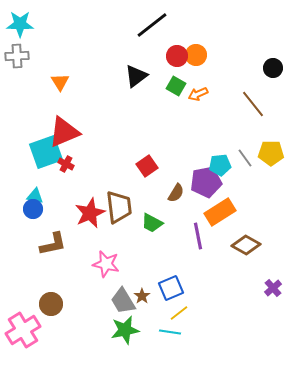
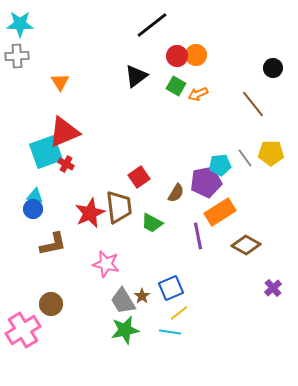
red square: moved 8 px left, 11 px down
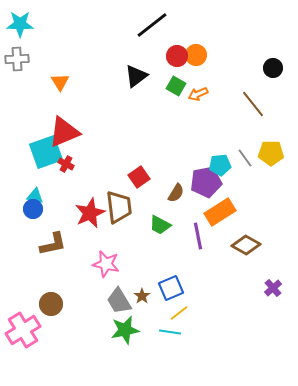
gray cross: moved 3 px down
green trapezoid: moved 8 px right, 2 px down
gray trapezoid: moved 4 px left
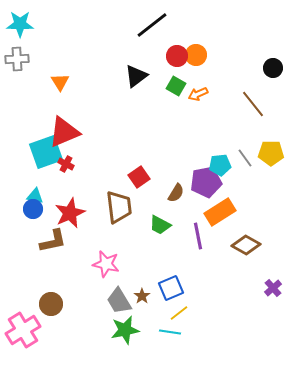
red star: moved 20 px left
brown L-shape: moved 3 px up
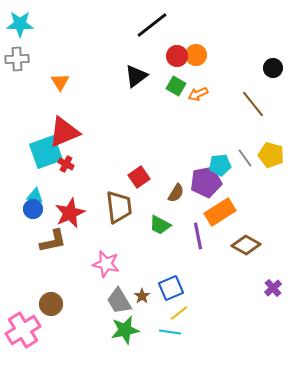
yellow pentagon: moved 2 px down; rotated 15 degrees clockwise
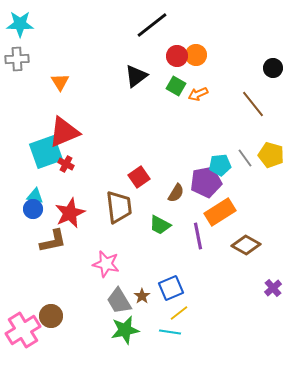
brown circle: moved 12 px down
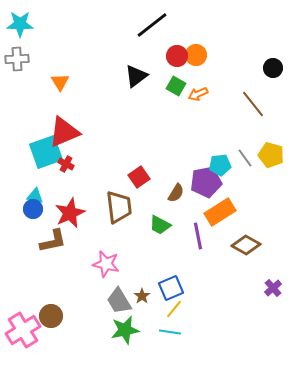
yellow line: moved 5 px left, 4 px up; rotated 12 degrees counterclockwise
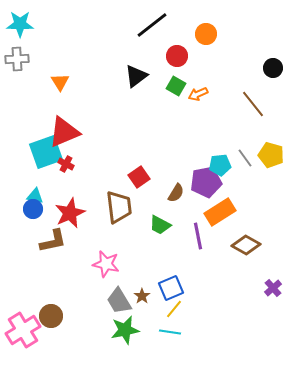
orange circle: moved 10 px right, 21 px up
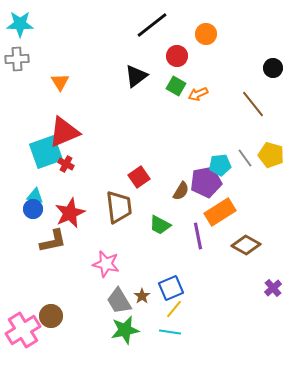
brown semicircle: moved 5 px right, 2 px up
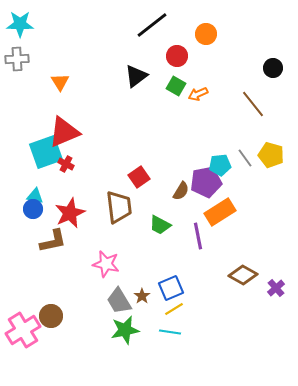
brown diamond: moved 3 px left, 30 px down
purple cross: moved 3 px right
yellow line: rotated 18 degrees clockwise
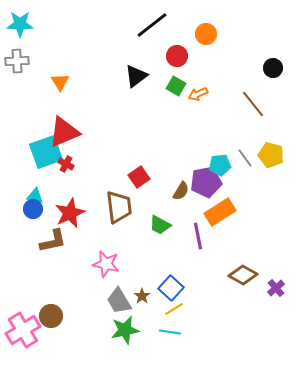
gray cross: moved 2 px down
blue square: rotated 25 degrees counterclockwise
